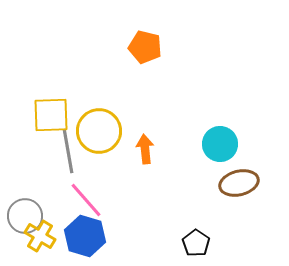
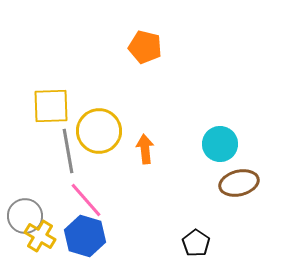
yellow square: moved 9 px up
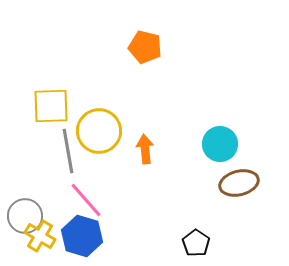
blue hexagon: moved 3 px left
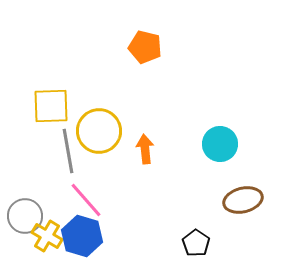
brown ellipse: moved 4 px right, 17 px down
yellow cross: moved 7 px right
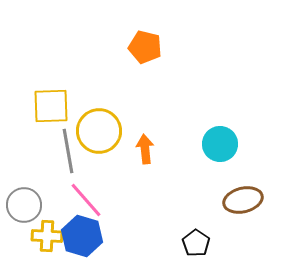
gray circle: moved 1 px left, 11 px up
yellow cross: rotated 28 degrees counterclockwise
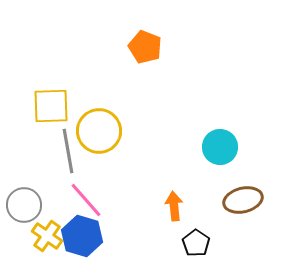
orange pentagon: rotated 8 degrees clockwise
cyan circle: moved 3 px down
orange arrow: moved 29 px right, 57 px down
yellow cross: rotated 32 degrees clockwise
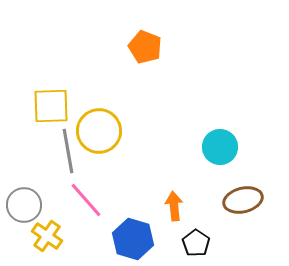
blue hexagon: moved 51 px right, 3 px down
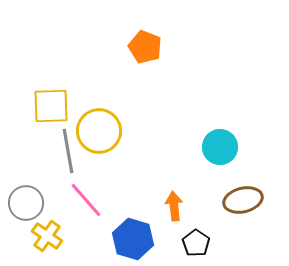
gray circle: moved 2 px right, 2 px up
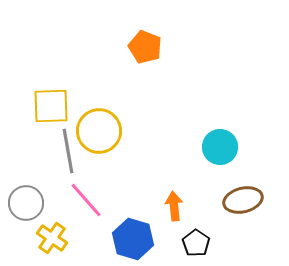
yellow cross: moved 5 px right, 2 px down
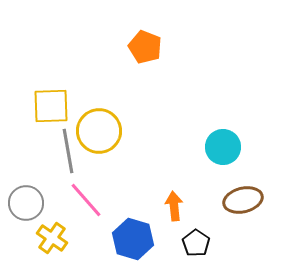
cyan circle: moved 3 px right
